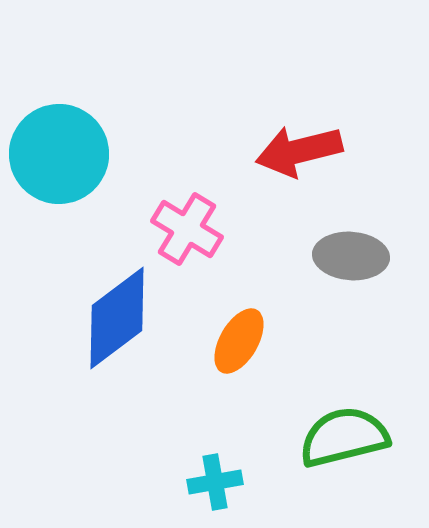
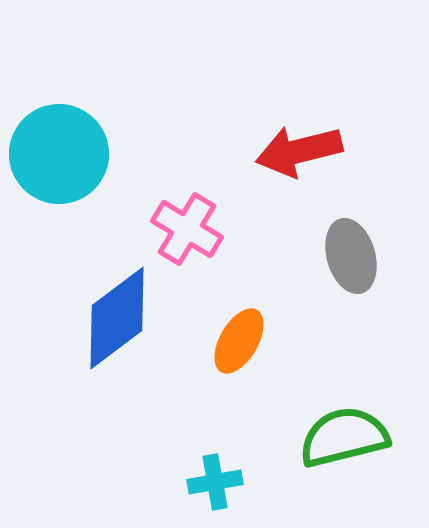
gray ellipse: rotated 70 degrees clockwise
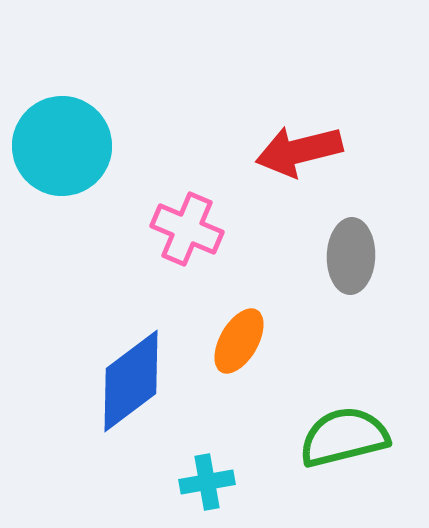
cyan circle: moved 3 px right, 8 px up
pink cross: rotated 8 degrees counterclockwise
gray ellipse: rotated 18 degrees clockwise
blue diamond: moved 14 px right, 63 px down
cyan cross: moved 8 px left
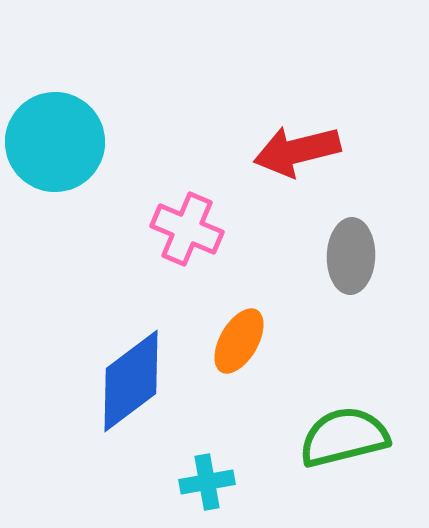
cyan circle: moved 7 px left, 4 px up
red arrow: moved 2 px left
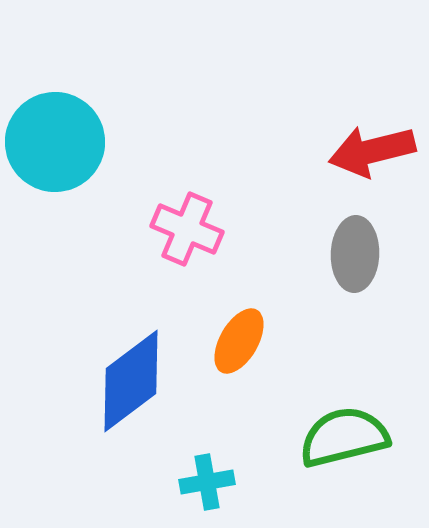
red arrow: moved 75 px right
gray ellipse: moved 4 px right, 2 px up
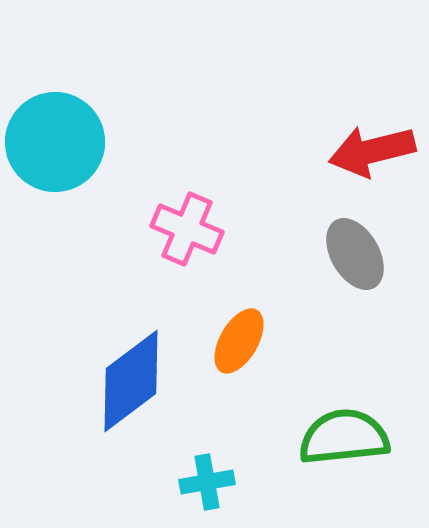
gray ellipse: rotated 32 degrees counterclockwise
green semicircle: rotated 8 degrees clockwise
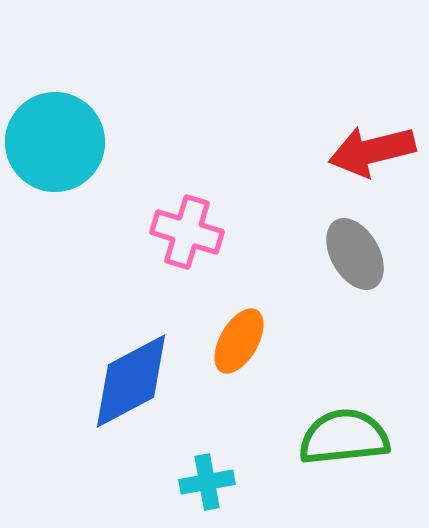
pink cross: moved 3 px down; rotated 6 degrees counterclockwise
blue diamond: rotated 9 degrees clockwise
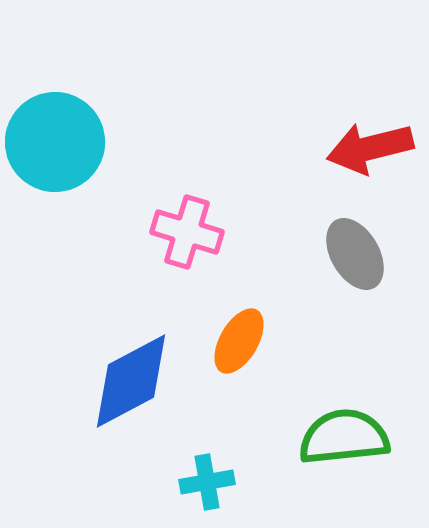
red arrow: moved 2 px left, 3 px up
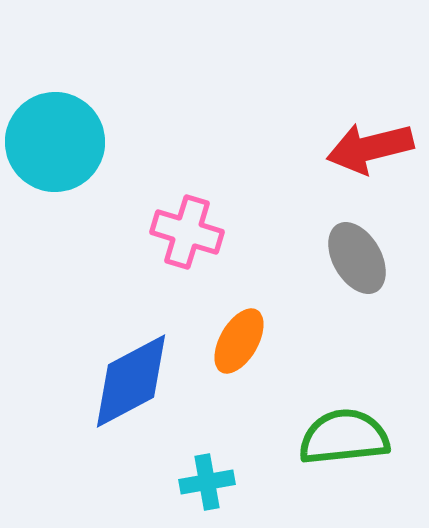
gray ellipse: moved 2 px right, 4 px down
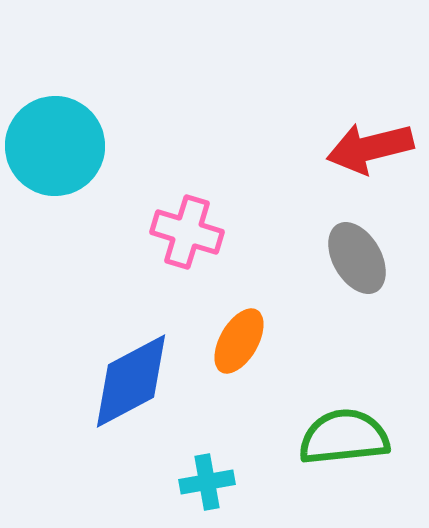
cyan circle: moved 4 px down
